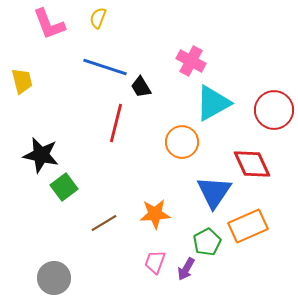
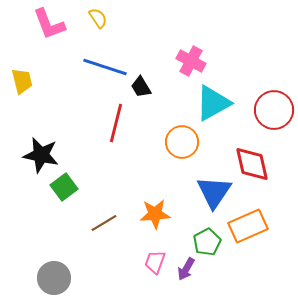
yellow semicircle: rotated 125 degrees clockwise
red diamond: rotated 12 degrees clockwise
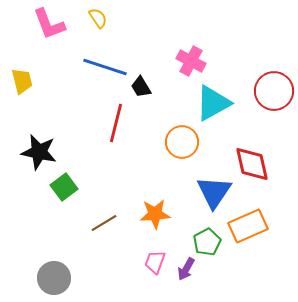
red circle: moved 19 px up
black star: moved 2 px left, 3 px up
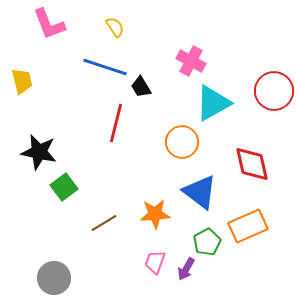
yellow semicircle: moved 17 px right, 9 px down
blue triangle: moved 14 px left; rotated 27 degrees counterclockwise
